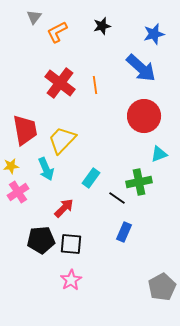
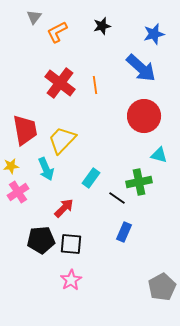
cyan triangle: moved 1 px down; rotated 36 degrees clockwise
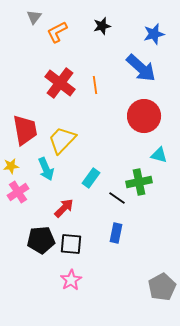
blue rectangle: moved 8 px left, 1 px down; rotated 12 degrees counterclockwise
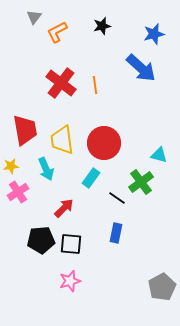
red cross: moved 1 px right
red circle: moved 40 px left, 27 px down
yellow trapezoid: rotated 52 degrees counterclockwise
green cross: moved 2 px right; rotated 25 degrees counterclockwise
pink star: moved 1 px left, 1 px down; rotated 15 degrees clockwise
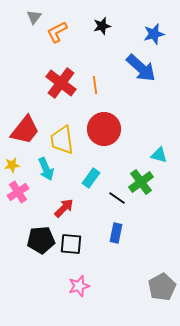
red trapezoid: rotated 48 degrees clockwise
red circle: moved 14 px up
yellow star: moved 1 px right, 1 px up
pink star: moved 9 px right, 5 px down
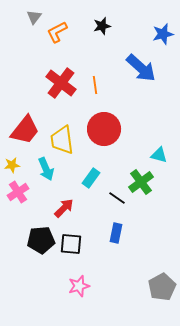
blue star: moved 9 px right
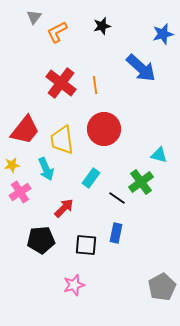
pink cross: moved 2 px right
black square: moved 15 px right, 1 px down
pink star: moved 5 px left, 1 px up
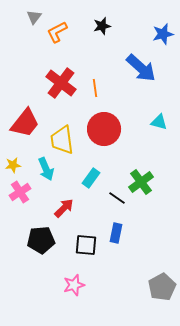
orange line: moved 3 px down
red trapezoid: moved 7 px up
cyan triangle: moved 33 px up
yellow star: moved 1 px right
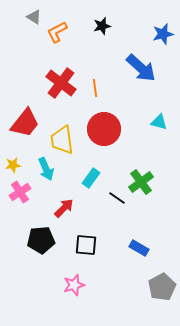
gray triangle: rotated 35 degrees counterclockwise
blue rectangle: moved 23 px right, 15 px down; rotated 72 degrees counterclockwise
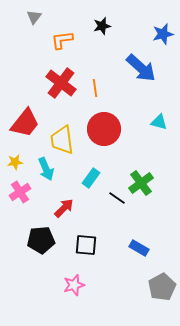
gray triangle: rotated 35 degrees clockwise
orange L-shape: moved 5 px right, 8 px down; rotated 20 degrees clockwise
yellow star: moved 2 px right, 3 px up
green cross: moved 1 px down
